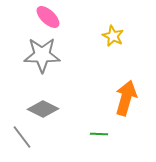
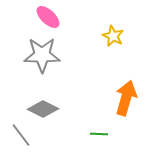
gray line: moved 1 px left, 2 px up
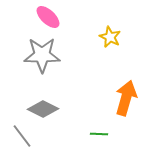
yellow star: moved 3 px left, 1 px down
gray line: moved 1 px right, 1 px down
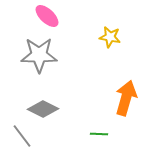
pink ellipse: moved 1 px left, 1 px up
yellow star: rotated 15 degrees counterclockwise
gray star: moved 3 px left
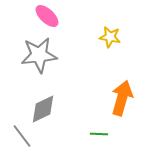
gray star: rotated 6 degrees counterclockwise
orange arrow: moved 4 px left
gray diamond: rotated 52 degrees counterclockwise
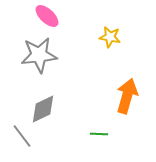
orange arrow: moved 5 px right, 2 px up
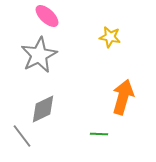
gray star: rotated 21 degrees counterclockwise
orange arrow: moved 4 px left, 1 px down
